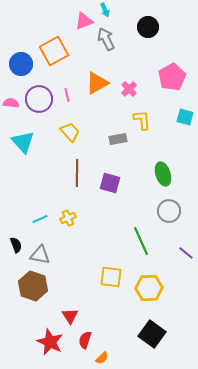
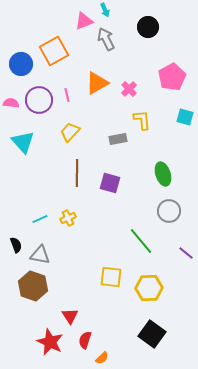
purple circle: moved 1 px down
yellow trapezoid: rotated 95 degrees counterclockwise
green line: rotated 16 degrees counterclockwise
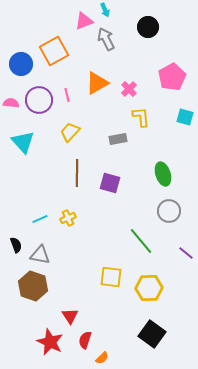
yellow L-shape: moved 1 px left, 3 px up
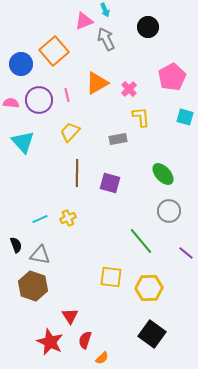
orange square: rotated 12 degrees counterclockwise
green ellipse: rotated 25 degrees counterclockwise
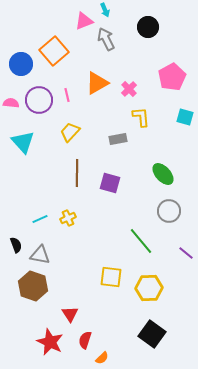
red triangle: moved 2 px up
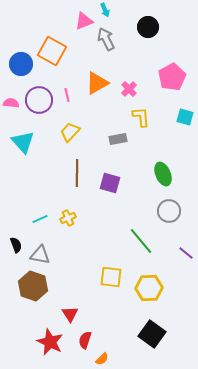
orange square: moved 2 px left; rotated 20 degrees counterclockwise
green ellipse: rotated 20 degrees clockwise
orange semicircle: moved 1 px down
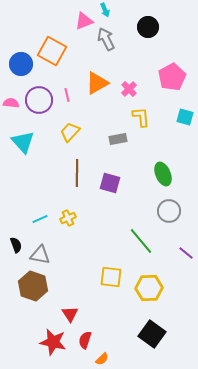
red star: moved 3 px right; rotated 12 degrees counterclockwise
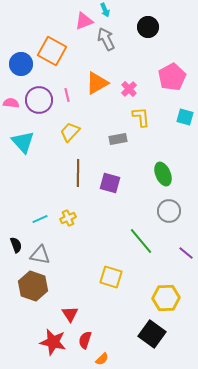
brown line: moved 1 px right
yellow square: rotated 10 degrees clockwise
yellow hexagon: moved 17 px right, 10 px down
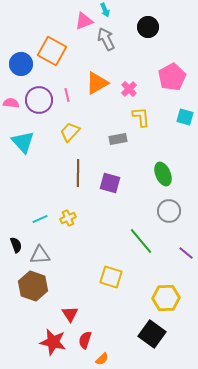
gray triangle: rotated 15 degrees counterclockwise
